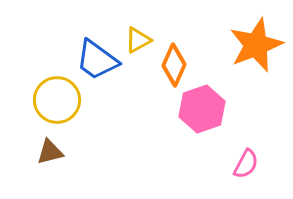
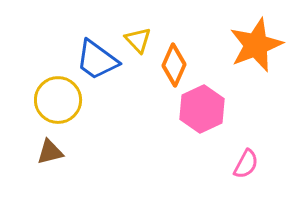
yellow triangle: rotated 44 degrees counterclockwise
yellow circle: moved 1 px right
pink hexagon: rotated 6 degrees counterclockwise
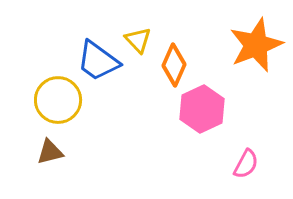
blue trapezoid: moved 1 px right, 1 px down
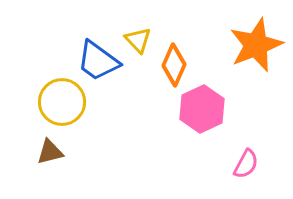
yellow circle: moved 4 px right, 2 px down
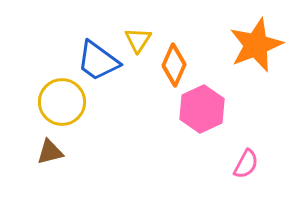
yellow triangle: rotated 16 degrees clockwise
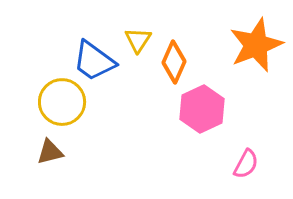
blue trapezoid: moved 4 px left
orange diamond: moved 3 px up
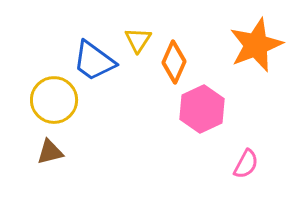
yellow circle: moved 8 px left, 2 px up
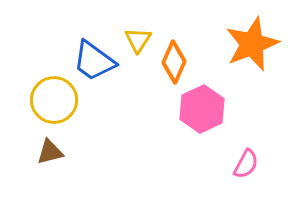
orange star: moved 4 px left, 1 px up
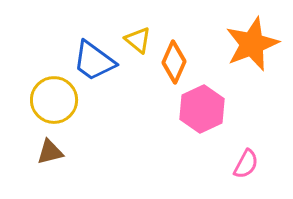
yellow triangle: rotated 24 degrees counterclockwise
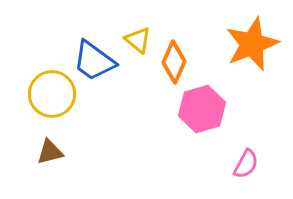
yellow circle: moved 2 px left, 6 px up
pink hexagon: rotated 9 degrees clockwise
